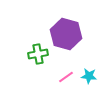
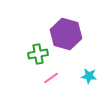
pink line: moved 15 px left, 1 px down
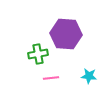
purple hexagon: rotated 12 degrees counterclockwise
pink line: rotated 28 degrees clockwise
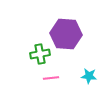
green cross: moved 2 px right
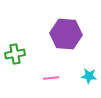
green cross: moved 25 px left
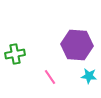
purple hexagon: moved 11 px right, 11 px down
pink line: moved 1 px left, 1 px up; rotated 63 degrees clockwise
